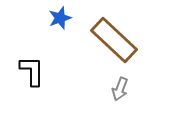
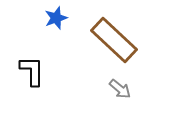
blue star: moved 4 px left
gray arrow: rotated 70 degrees counterclockwise
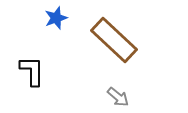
gray arrow: moved 2 px left, 8 px down
